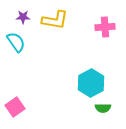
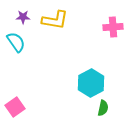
pink cross: moved 8 px right
green semicircle: rotated 77 degrees counterclockwise
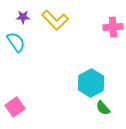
yellow L-shape: rotated 36 degrees clockwise
green semicircle: rotated 126 degrees clockwise
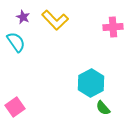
purple star: rotated 24 degrees clockwise
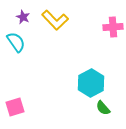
pink square: rotated 18 degrees clockwise
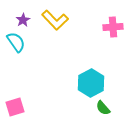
purple star: moved 3 px down; rotated 16 degrees clockwise
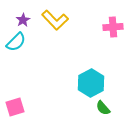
cyan semicircle: rotated 80 degrees clockwise
